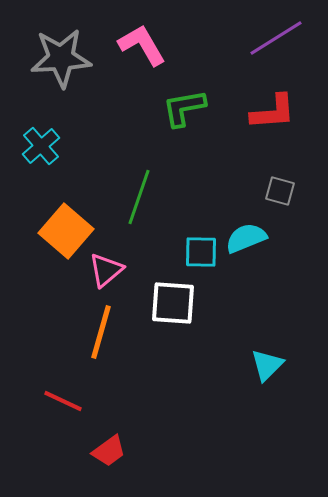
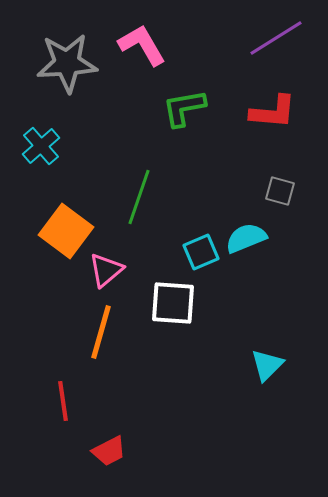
gray star: moved 6 px right, 5 px down
red L-shape: rotated 9 degrees clockwise
orange square: rotated 4 degrees counterclockwise
cyan square: rotated 24 degrees counterclockwise
red line: rotated 57 degrees clockwise
red trapezoid: rotated 9 degrees clockwise
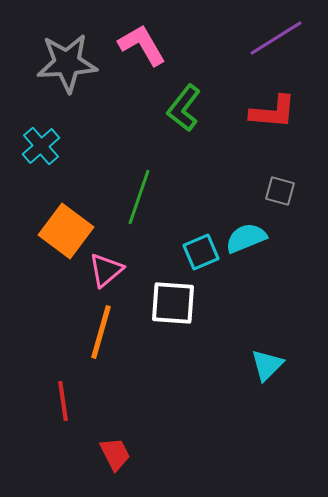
green L-shape: rotated 42 degrees counterclockwise
red trapezoid: moved 6 px right, 3 px down; rotated 90 degrees counterclockwise
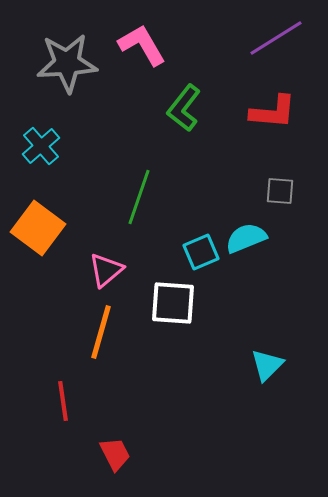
gray square: rotated 12 degrees counterclockwise
orange square: moved 28 px left, 3 px up
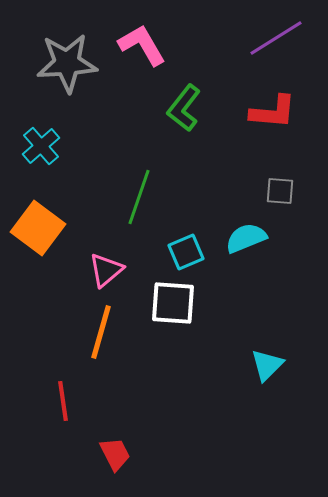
cyan square: moved 15 px left
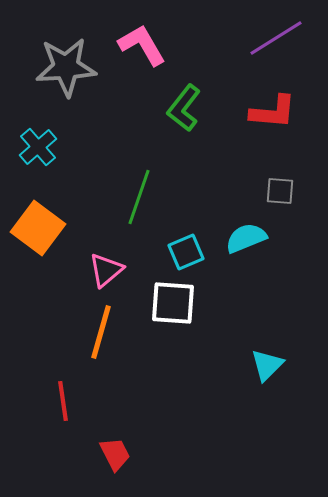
gray star: moved 1 px left, 4 px down
cyan cross: moved 3 px left, 1 px down
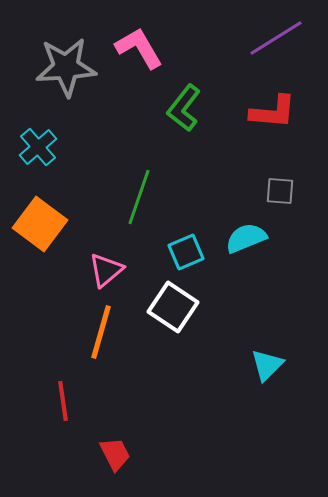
pink L-shape: moved 3 px left, 3 px down
orange square: moved 2 px right, 4 px up
white square: moved 4 px down; rotated 30 degrees clockwise
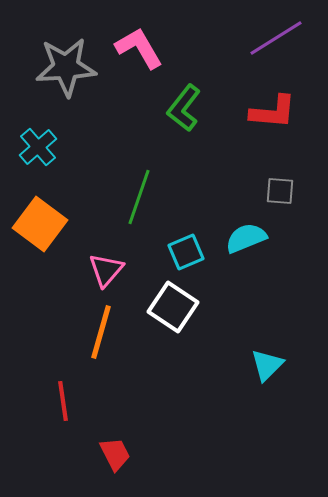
pink triangle: rotated 9 degrees counterclockwise
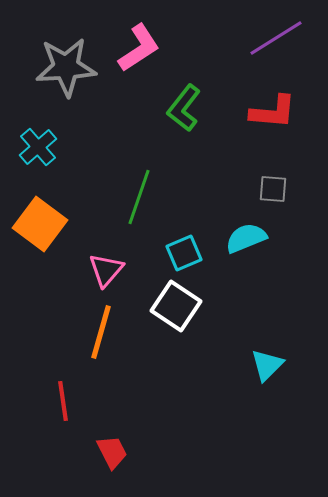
pink L-shape: rotated 87 degrees clockwise
gray square: moved 7 px left, 2 px up
cyan square: moved 2 px left, 1 px down
white square: moved 3 px right, 1 px up
red trapezoid: moved 3 px left, 2 px up
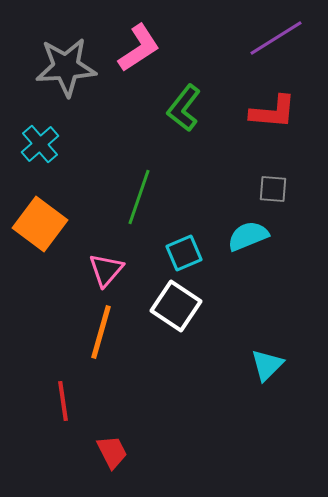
cyan cross: moved 2 px right, 3 px up
cyan semicircle: moved 2 px right, 2 px up
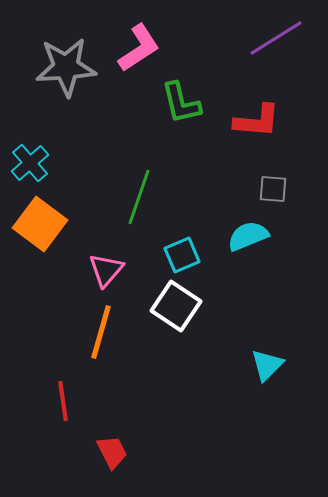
green L-shape: moved 3 px left, 5 px up; rotated 51 degrees counterclockwise
red L-shape: moved 16 px left, 9 px down
cyan cross: moved 10 px left, 19 px down
cyan square: moved 2 px left, 2 px down
